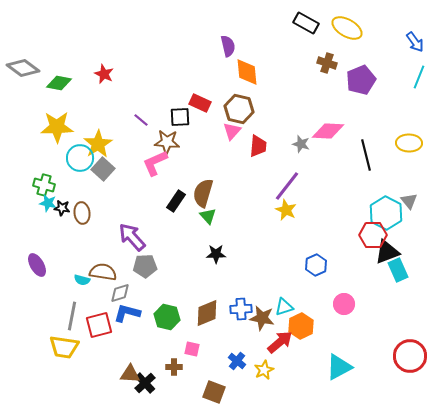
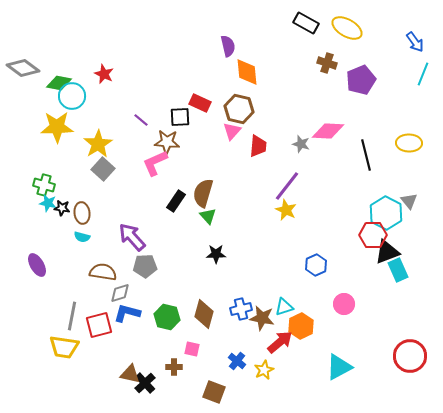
cyan line at (419, 77): moved 4 px right, 3 px up
cyan circle at (80, 158): moved 8 px left, 62 px up
cyan semicircle at (82, 280): moved 43 px up
blue cross at (241, 309): rotated 10 degrees counterclockwise
brown diamond at (207, 313): moved 3 px left, 1 px down; rotated 52 degrees counterclockwise
brown triangle at (130, 374): rotated 10 degrees clockwise
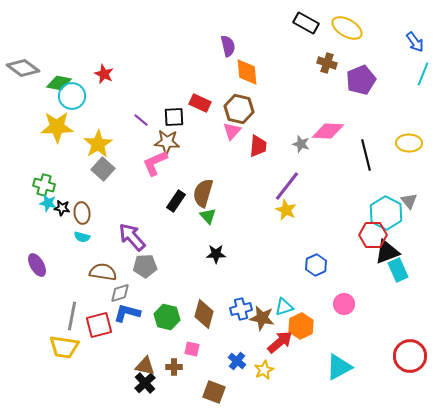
black square at (180, 117): moved 6 px left
brown triangle at (130, 374): moved 15 px right, 8 px up
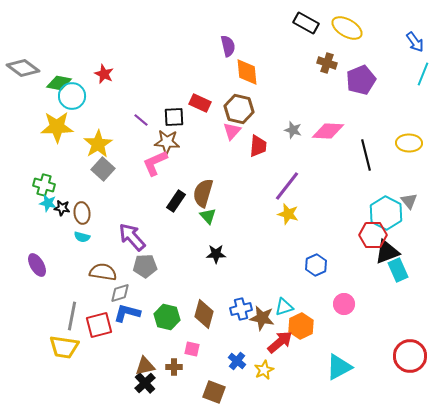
gray star at (301, 144): moved 8 px left, 14 px up
yellow star at (286, 210): moved 2 px right, 4 px down; rotated 10 degrees counterclockwise
brown triangle at (145, 366): rotated 25 degrees counterclockwise
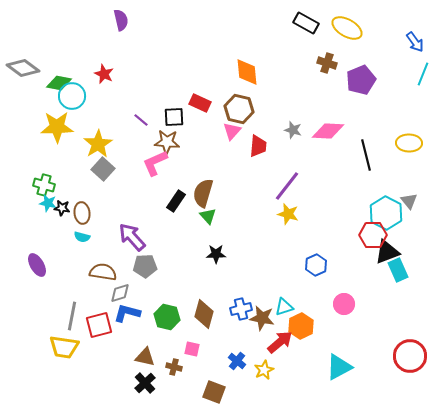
purple semicircle at (228, 46): moved 107 px left, 26 px up
brown triangle at (145, 366): moved 9 px up; rotated 25 degrees clockwise
brown cross at (174, 367): rotated 14 degrees clockwise
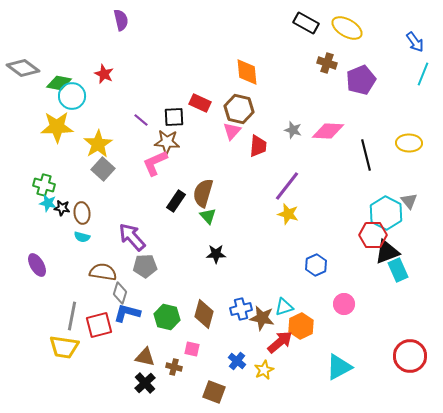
gray diamond at (120, 293): rotated 55 degrees counterclockwise
